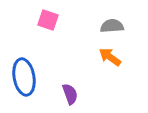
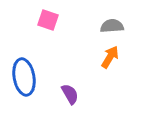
orange arrow: rotated 85 degrees clockwise
purple semicircle: rotated 10 degrees counterclockwise
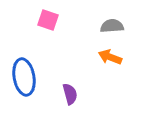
orange arrow: rotated 100 degrees counterclockwise
purple semicircle: rotated 15 degrees clockwise
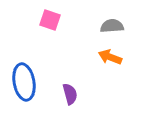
pink square: moved 2 px right
blue ellipse: moved 5 px down
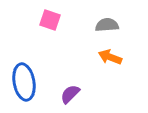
gray semicircle: moved 5 px left, 1 px up
purple semicircle: rotated 120 degrees counterclockwise
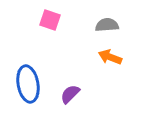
blue ellipse: moved 4 px right, 2 px down
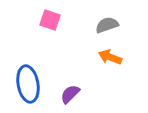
gray semicircle: rotated 15 degrees counterclockwise
